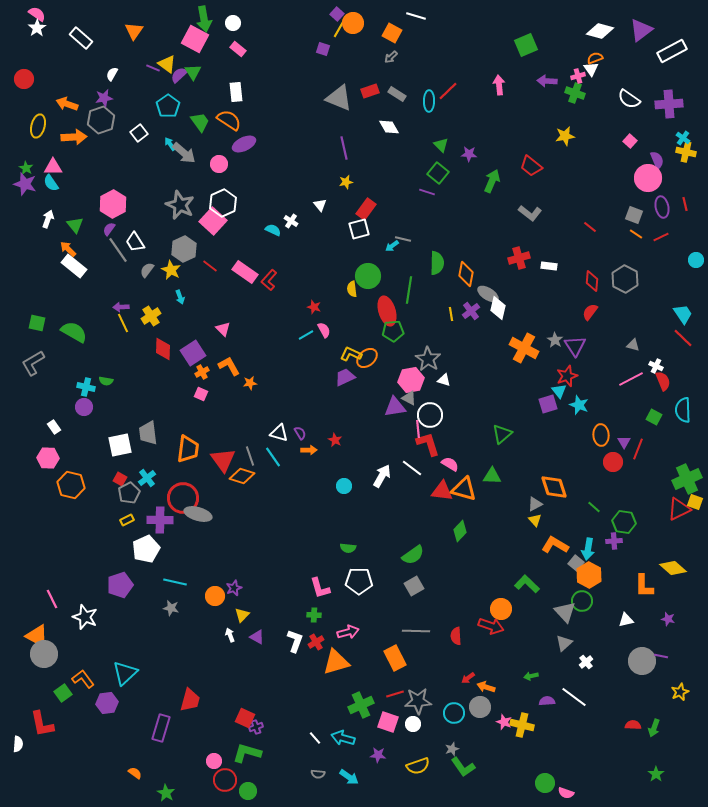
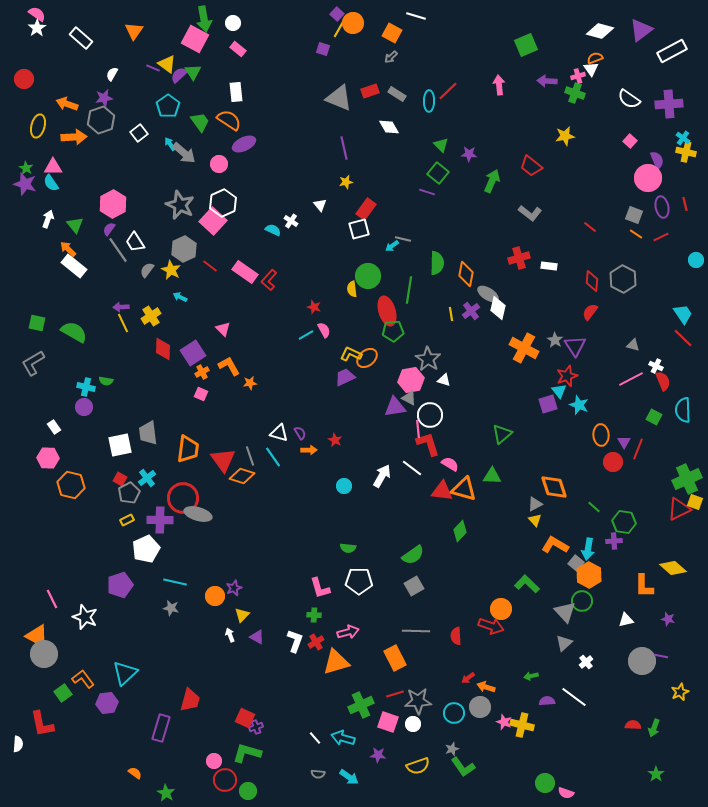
gray hexagon at (625, 279): moved 2 px left
cyan arrow at (180, 297): rotated 136 degrees clockwise
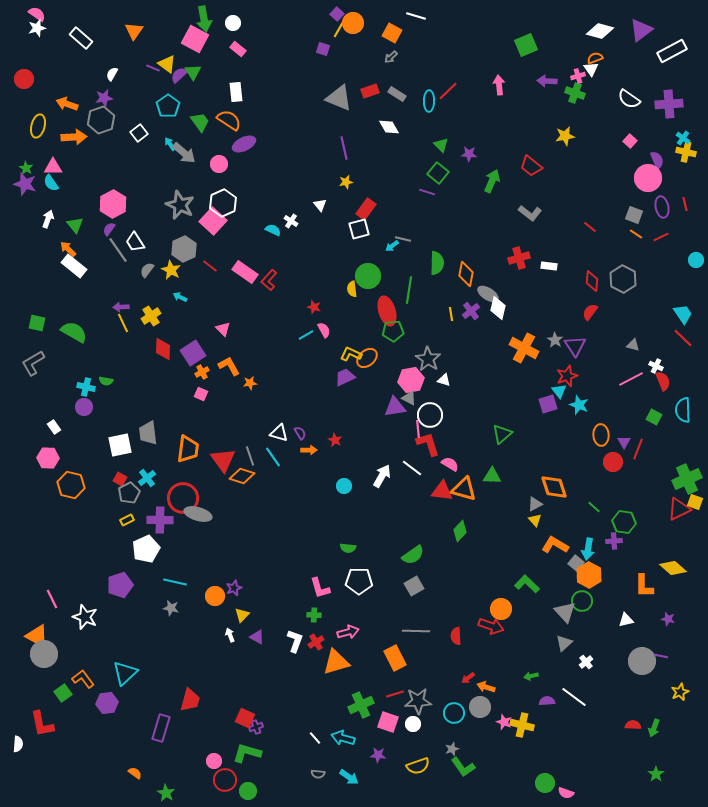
white star at (37, 28): rotated 18 degrees clockwise
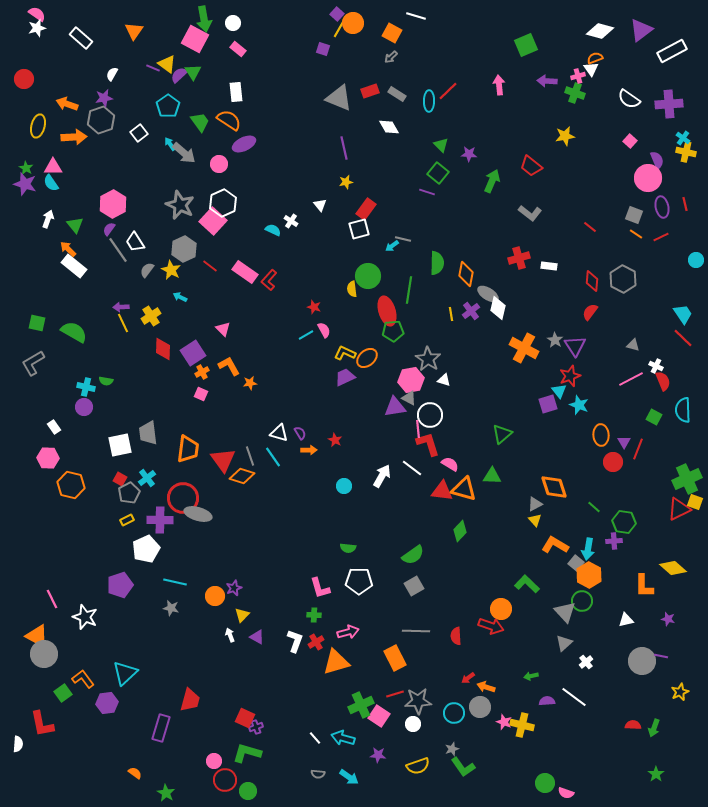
yellow L-shape at (351, 354): moved 6 px left, 1 px up
red star at (567, 376): moved 3 px right
pink square at (388, 722): moved 9 px left, 6 px up; rotated 15 degrees clockwise
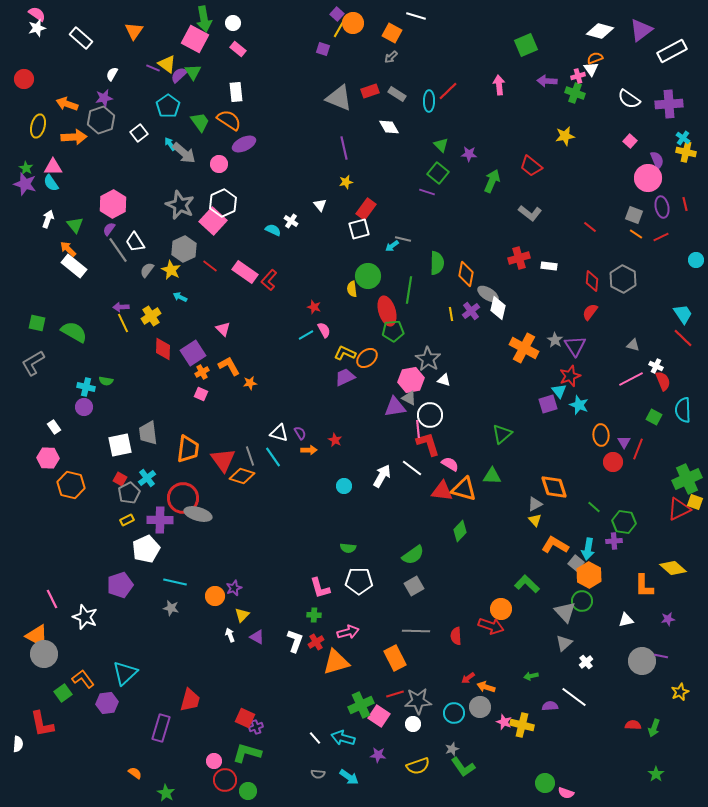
purple star at (668, 619): rotated 24 degrees counterclockwise
purple semicircle at (547, 701): moved 3 px right, 5 px down
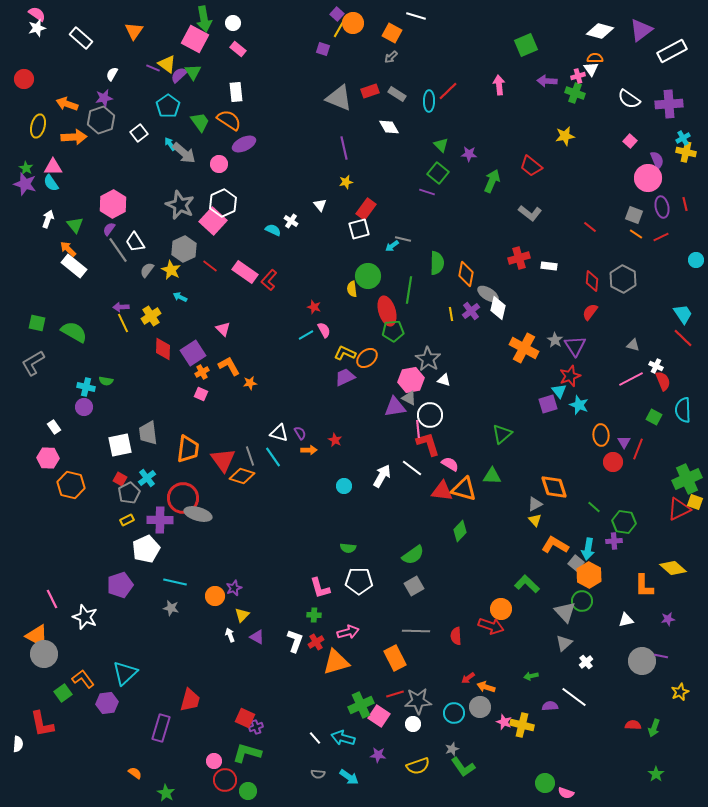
orange semicircle at (595, 58): rotated 21 degrees clockwise
cyan cross at (683, 138): rotated 24 degrees clockwise
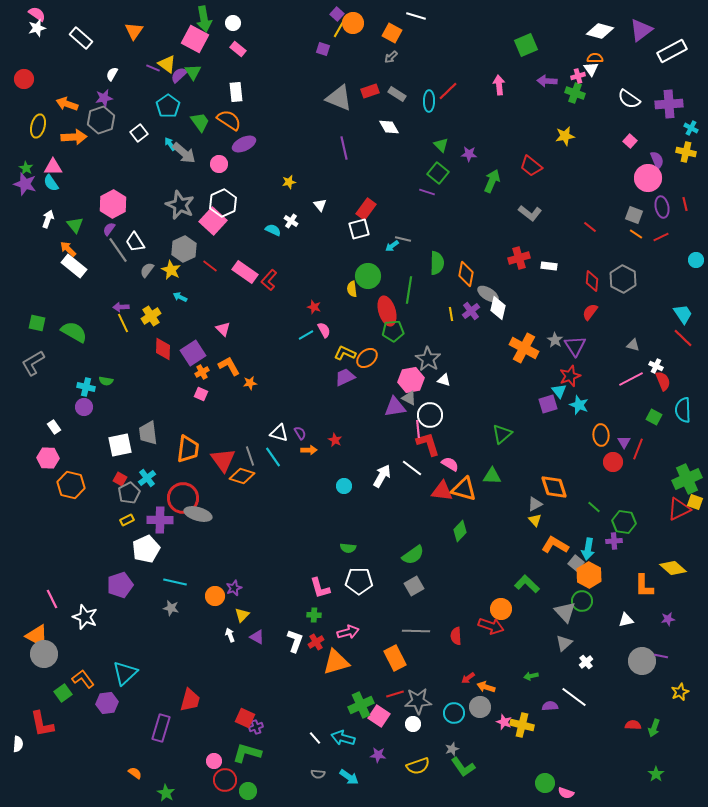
cyan cross at (683, 138): moved 8 px right, 10 px up; rotated 32 degrees counterclockwise
yellow star at (346, 182): moved 57 px left
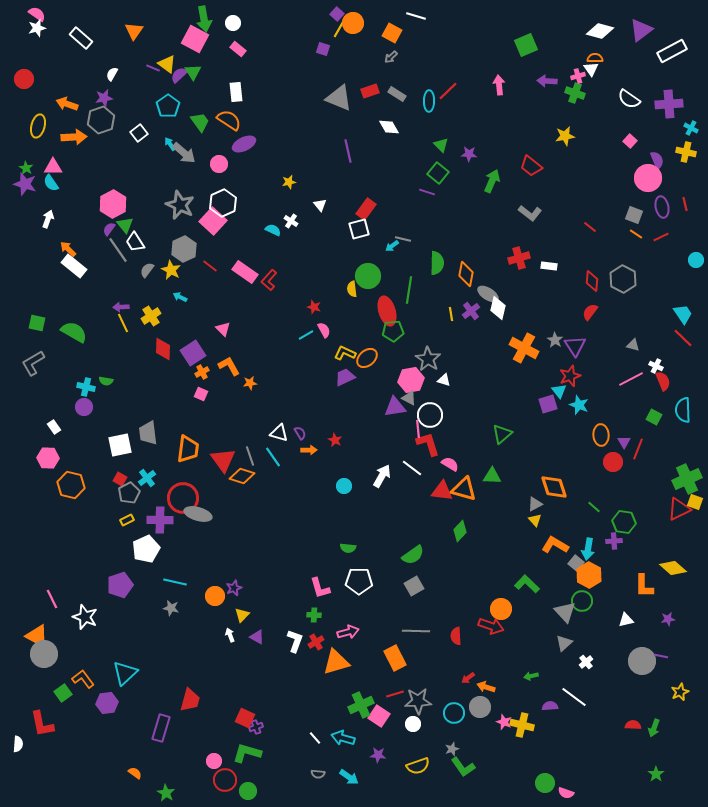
purple line at (344, 148): moved 4 px right, 3 px down
green triangle at (75, 225): moved 50 px right
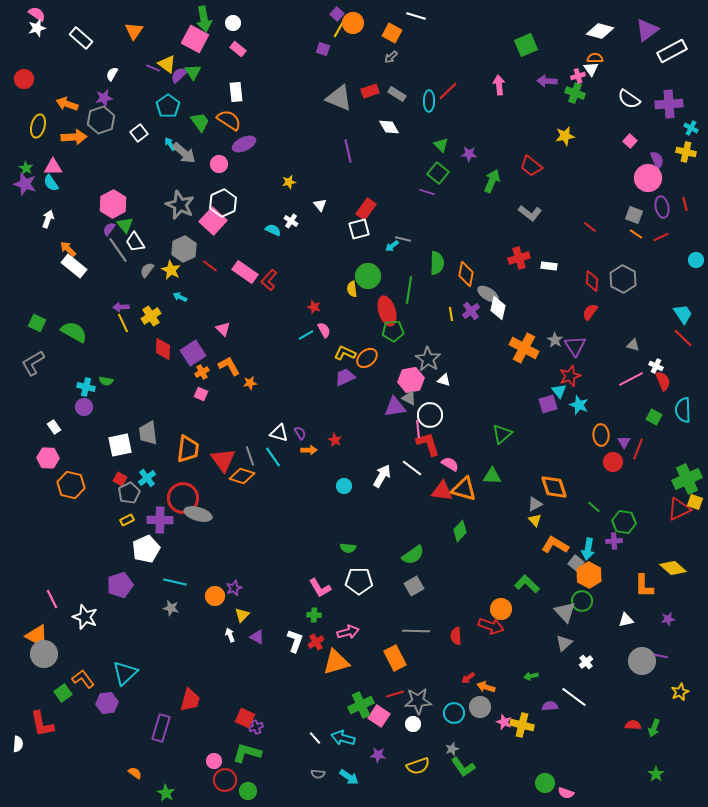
purple triangle at (641, 30): moved 6 px right
green square at (37, 323): rotated 12 degrees clockwise
pink L-shape at (320, 588): rotated 15 degrees counterclockwise
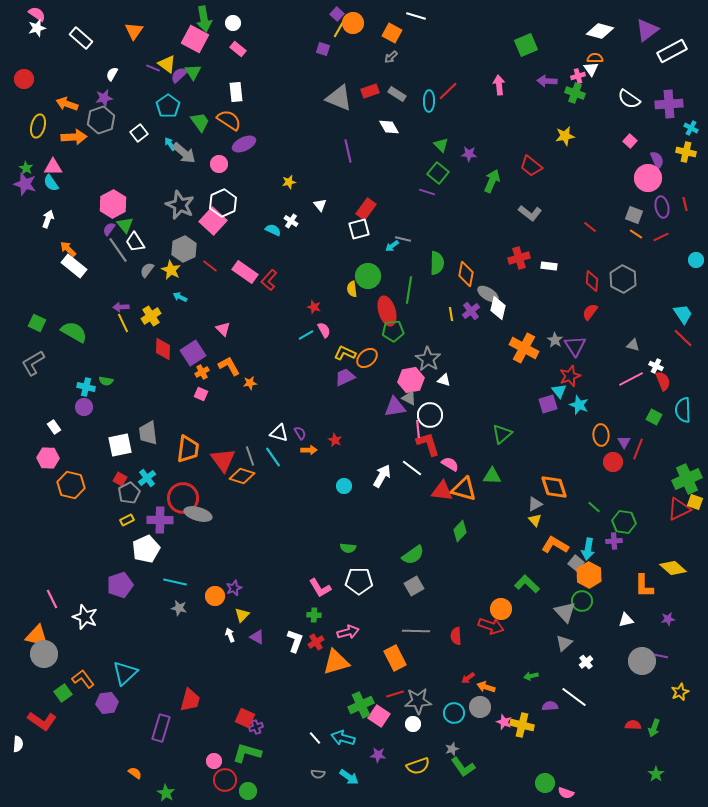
gray star at (171, 608): moved 8 px right
orange triangle at (37, 636): rotated 15 degrees counterclockwise
red L-shape at (42, 724): moved 3 px up; rotated 44 degrees counterclockwise
